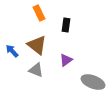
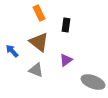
brown triangle: moved 2 px right, 3 px up
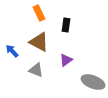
brown triangle: rotated 10 degrees counterclockwise
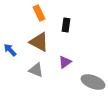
blue arrow: moved 2 px left, 1 px up
purple triangle: moved 1 px left, 2 px down
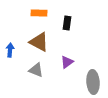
orange rectangle: rotated 63 degrees counterclockwise
black rectangle: moved 1 px right, 2 px up
blue arrow: rotated 48 degrees clockwise
purple triangle: moved 2 px right
gray ellipse: rotated 65 degrees clockwise
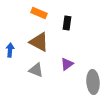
orange rectangle: rotated 21 degrees clockwise
purple triangle: moved 2 px down
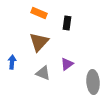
brown triangle: rotated 45 degrees clockwise
blue arrow: moved 2 px right, 12 px down
gray triangle: moved 7 px right, 3 px down
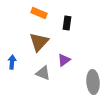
purple triangle: moved 3 px left, 4 px up
